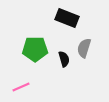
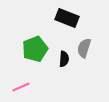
green pentagon: rotated 20 degrees counterclockwise
black semicircle: rotated 21 degrees clockwise
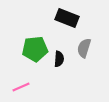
green pentagon: rotated 15 degrees clockwise
black semicircle: moved 5 px left
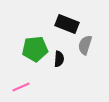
black rectangle: moved 6 px down
gray semicircle: moved 1 px right, 3 px up
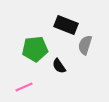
black rectangle: moved 1 px left, 1 px down
black semicircle: moved 7 px down; rotated 140 degrees clockwise
pink line: moved 3 px right
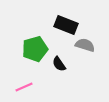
gray semicircle: rotated 90 degrees clockwise
green pentagon: rotated 10 degrees counterclockwise
black semicircle: moved 2 px up
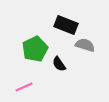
green pentagon: rotated 10 degrees counterclockwise
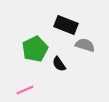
pink line: moved 1 px right, 3 px down
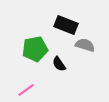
green pentagon: rotated 15 degrees clockwise
pink line: moved 1 px right; rotated 12 degrees counterclockwise
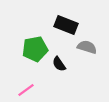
gray semicircle: moved 2 px right, 2 px down
